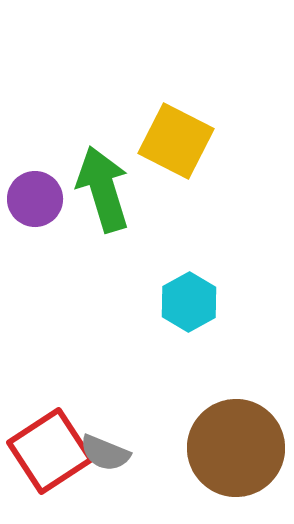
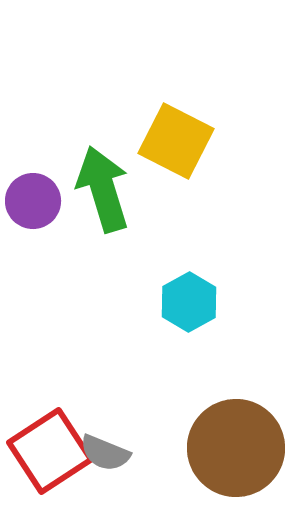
purple circle: moved 2 px left, 2 px down
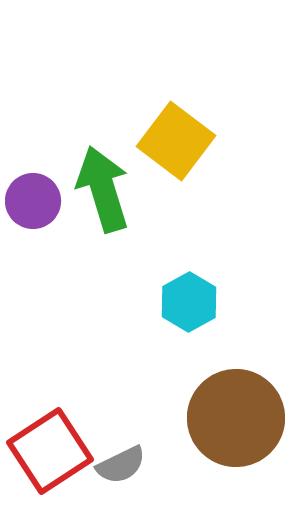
yellow square: rotated 10 degrees clockwise
brown circle: moved 30 px up
gray semicircle: moved 16 px right, 12 px down; rotated 48 degrees counterclockwise
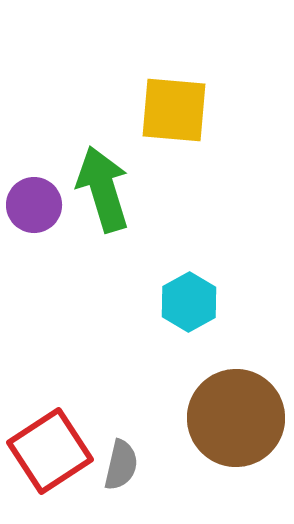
yellow square: moved 2 px left, 31 px up; rotated 32 degrees counterclockwise
purple circle: moved 1 px right, 4 px down
gray semicircle: rotated 51 degrees counterclockwise
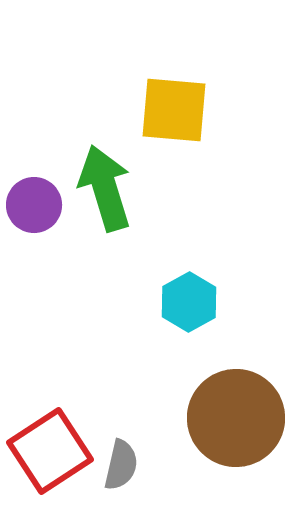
green arrow: moved 2 px right, 1 px up
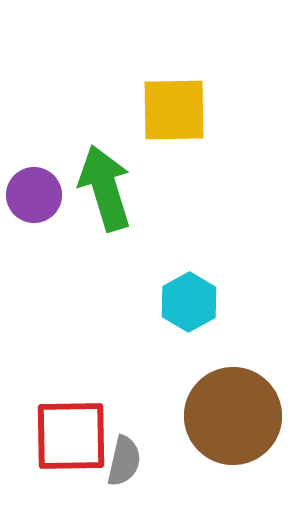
yellow square: rotated 6 degrees counterclockwise
purple circle: moved 10 px up
brown circle: moved 3 px left, 2 px up
red square: moved 21 px right, 15 px up; rotated 32 degrees clockwise
gray semicircle: moved 3 px right, 4 px up
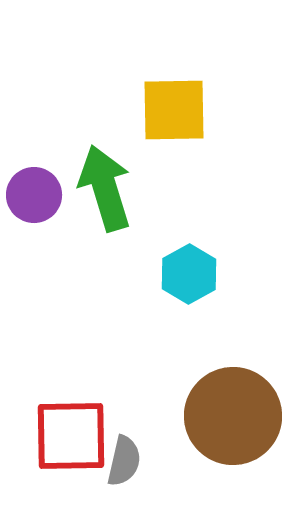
cyan hexagon: moved 28 px up
